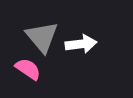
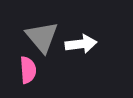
pink semicircle: moved 1 px down; rotated 52 degrees clockwise
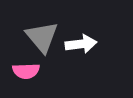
pink semicircle: moved 2 px left, 1 px down; rotated 92 degrees clockwise
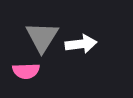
gray triangle: rotated 12 degrees clockwise
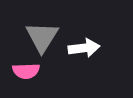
white arrow: moved 3 px right, 4 px down
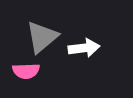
gray triangle: rotated 18 degrees clockwise
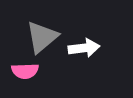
pink semicircle: moved 1 px left
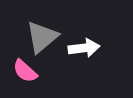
pink semicircle: rotated 44 degrees clockwise
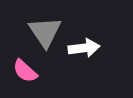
gray triangle: moved 3 px right, 5 px up; rotated 24 degrees counterclockwise
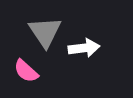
pink semicircle: moved 1 px right
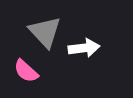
gray triangle: rotated 9 degrees counterclockwise
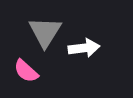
gray triangle: rotated 15 degrees clockwise
